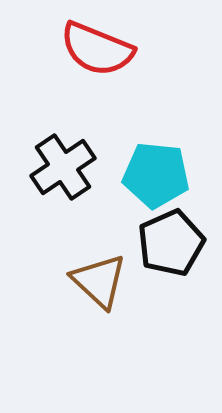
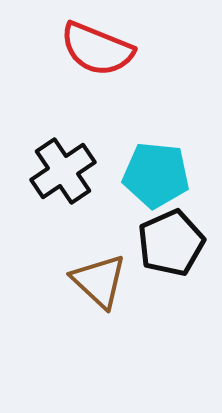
black cross: moved 4 px down
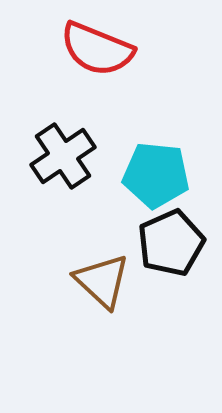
black cross: moved 15 px up
brown triangle: moved 3 px right
